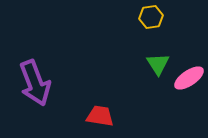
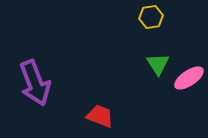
red trapezoid: rotated 12 degrees clockwise
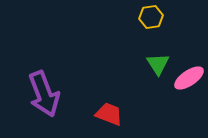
purple arrow: moved 9 px right, 11 px down
red trapezoid: moved 9 px right, 2 px up
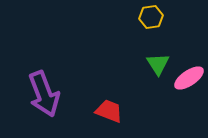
red trapezoid: moved 3 px up
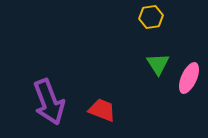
pink ellipse: rotated 32 degrees counterclockwise
purple arrow: moved 5 px right, 8 px down
red trapezoid: moved 7 px left, 1 px up
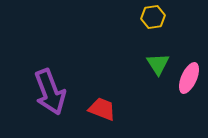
yellow hexagon: moved 2 px right
purple arrow: moved 1 px right, 10 px up
red trapezoid: moved 1 px up
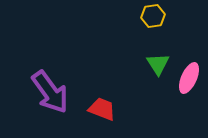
yellow hexagon: moved 1 px up
purple arrow: rotated 15 degrees counterclockwise
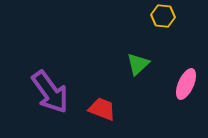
yellow hexagon: moved 10 px right; rotated 15 degrees clockwise
green triangle: moved 20 px left; rotated 20 degrees clockwise
pink ellipse: moved 3 px left, 6 px down
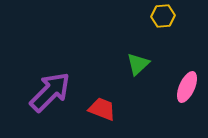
yellow hexagon: rotated 10 degrees counterclockwise
pink ellipse: moved 1 px right, 3 px down
purple arrow: rotated 99 degrees counterclockwise
